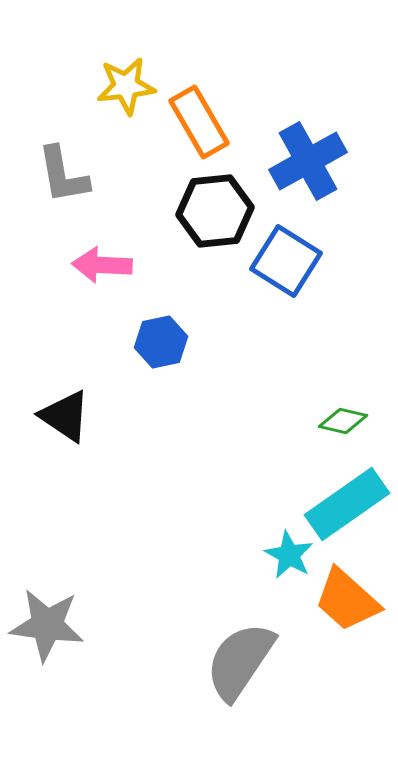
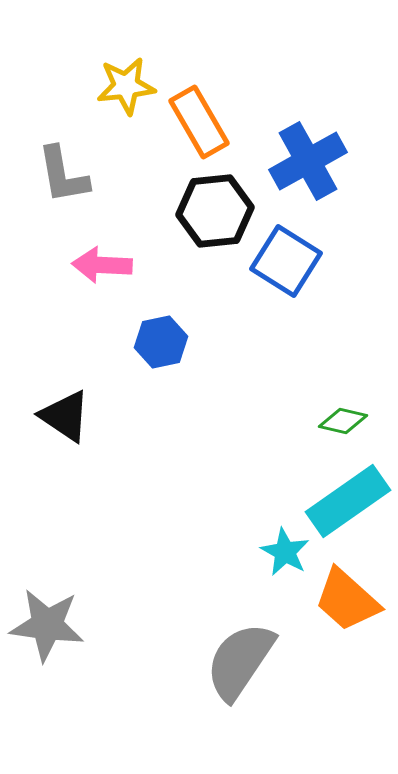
cyan rectangle: moved 1 px right, 3 px up
cyan star: moved 4 px left, 3 px up
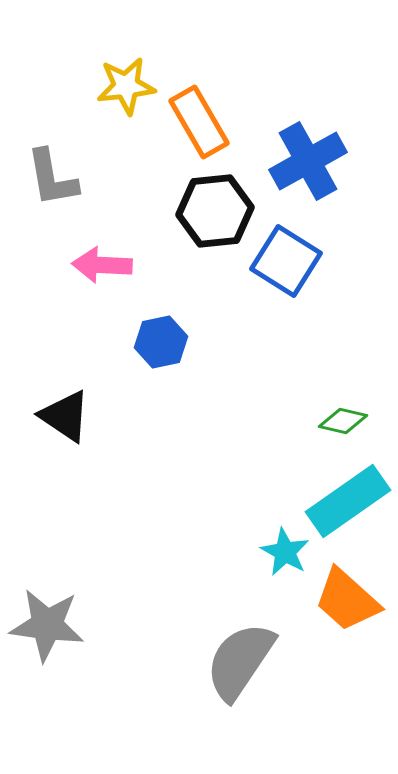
gray L-shape: moved 11 px left, 3 px down
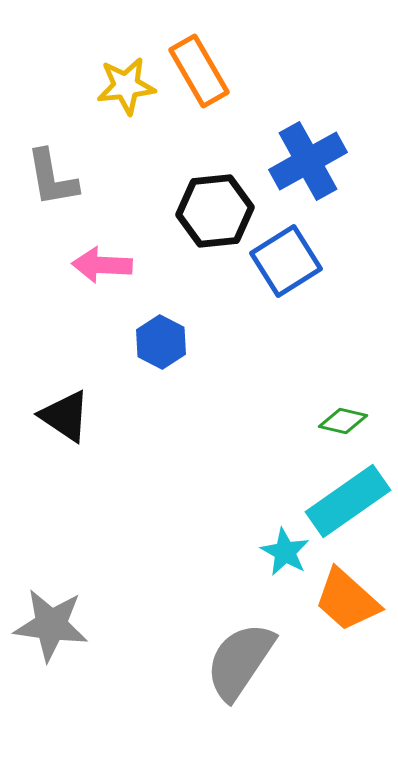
orange rectangle: moved 51 px up
blue square: rotated 26 degrees clockwise
blue hexagon: rotated 21 degrees counterclockwise
gray star: moved 4 px right
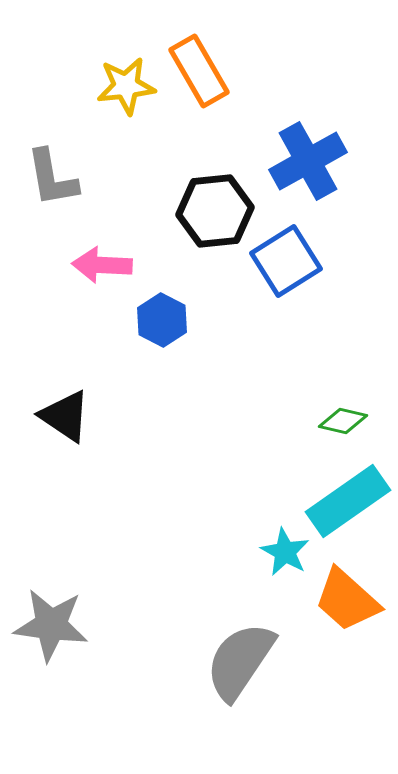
blue hexagon: moved 1 px right, 22 px up
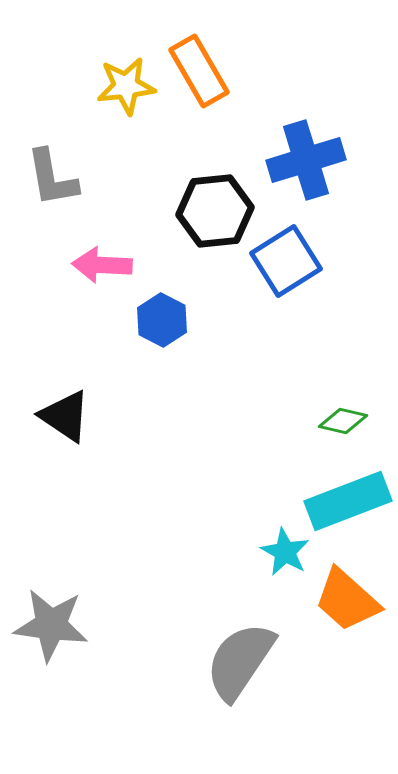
blue cross: moved 2 px left, 1 px up; rotated 12 degrees clockwise
cyan rectangle: rotated 14 degrees clockwise
